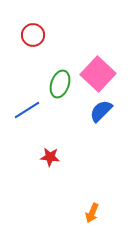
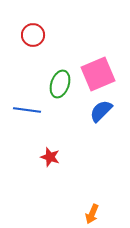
pink square: rotated 24 degrees clockwise
blue line: rotated 40 degrees clockwise
red star: rotated 12 degrees clockwise
orange arrow: moved 1 px down
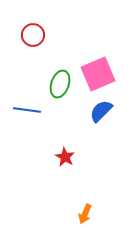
red star: moved 15 px right; rotated 12 degrees clockwise
orange arrow: moved 7 px left
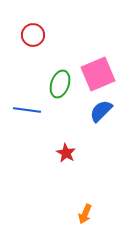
red star: moved 1 px right, 4 px up
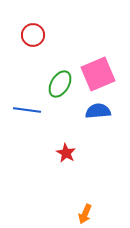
green ellipse: rotated 12 degrees clockwise
blue semicircle: moved 3 px left; rotated 40 degrees clockwise
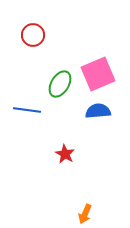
red star: moved 1 px left, 1 px down
